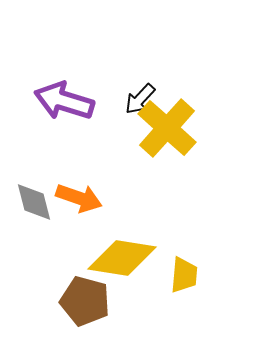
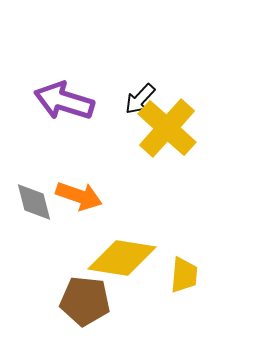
orange arrow: moved 2 px up
brown pentagon: rotated 9 degrees counterclockwise
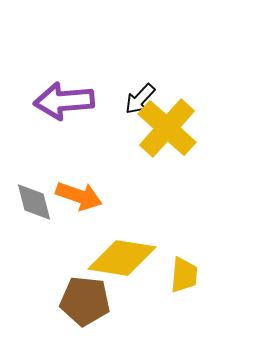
purple arrow: rotated 22 degrees counterclockwise
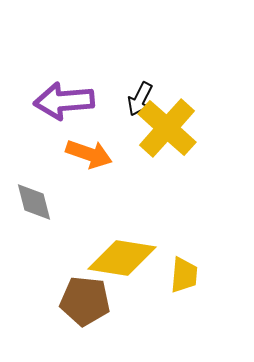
black arrow: rotated 16 degrees counterclockwise
orange arrow: moved 10 px right, 42 px up
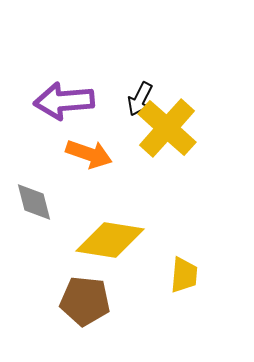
yellow diamond: moved 12 px left, 18 px up
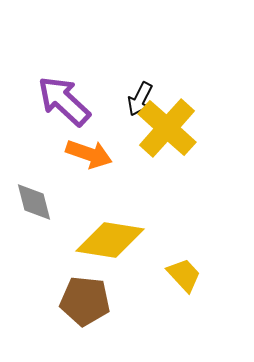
purple arrow: rotated 48 degrees clockwise
yellow trapezoid: rotated 48 degrees counterclockwise
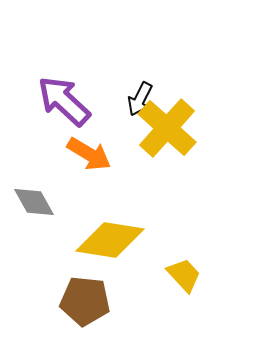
orange arrow: rotated 12 degrees clockwise
gray diamond: rotated 15 degrees counterclockwise
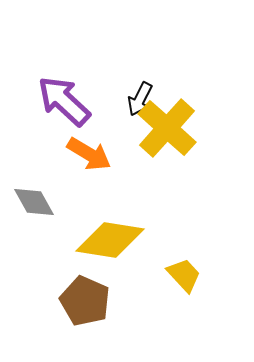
brown pentagon: rotated 18 degrees clockwise
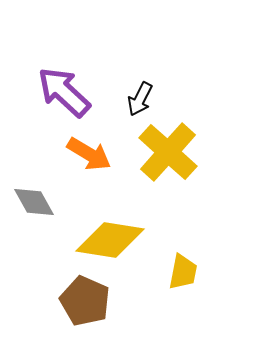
purple arrow: moved 9 px up
yellow cross: moved 1 px right, 24 px down
yellow trapezoid: moved 1 px left, 3 px up; rotated 54 degrees clockwise
